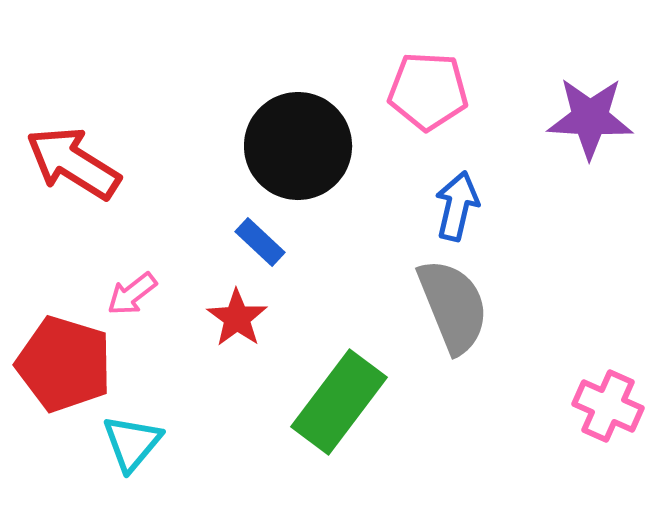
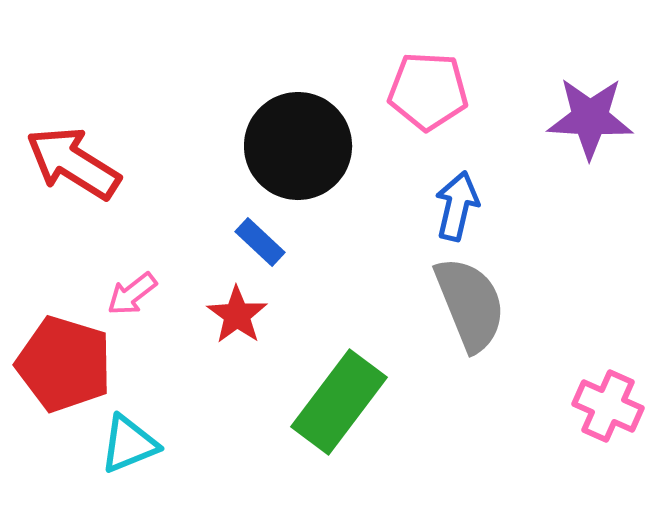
gray semicircle: moved 17 px right, 2 px up
red star: moved 3 px up
cyan triangle: moved 3 px left, 1 px down; rotated 28 degrees clockwise
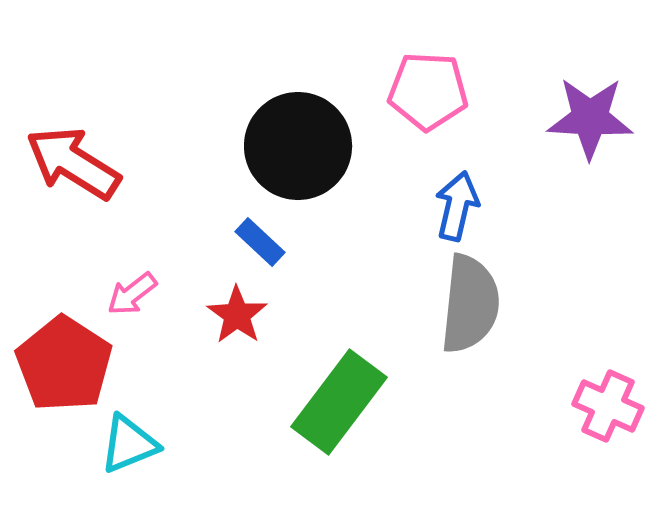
gray semicircle: rotated 28 degrees clockwise
red pentagon: rotated 16 degrees clockwise
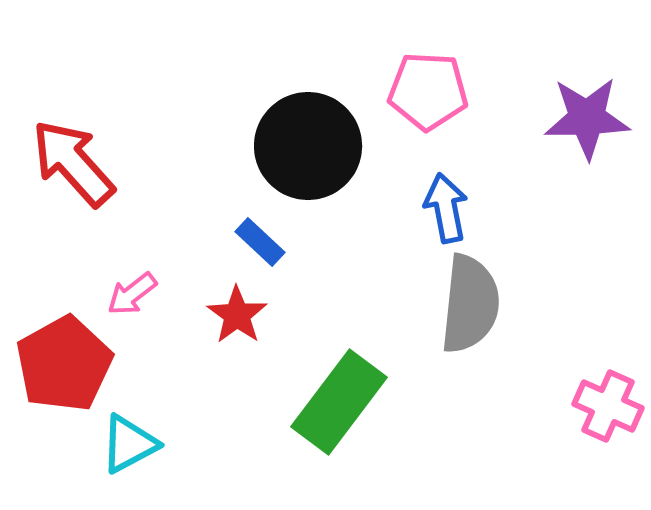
purple star: moved 3 px left; rotated 4 degrees counterclockwise
black circle: moved 10 px right
red arrow: rotated 16 degrees clockwise
blue arrow: moved 11 px left, 2 px down; rotated 24 degrees counterclockwise
red pentagon: rotated 10 degrees clockwise
cyan triangle: rotated 6 degrees counterclockwise
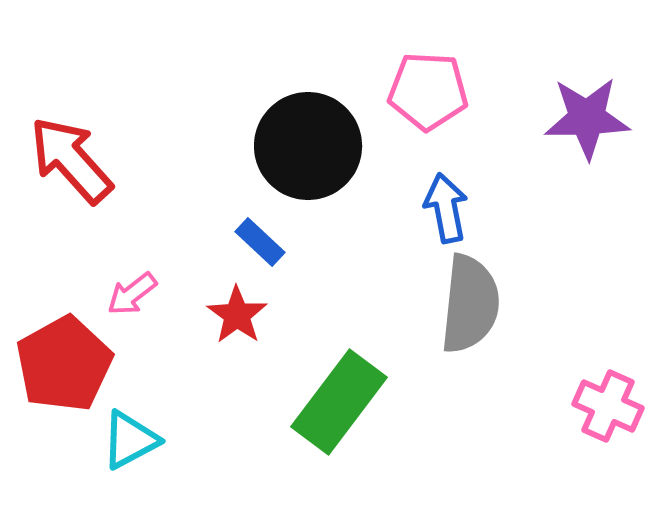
red arrow: moved 2 px left, 3 px up
cyan triangle: moved 1 px right, 4 px up
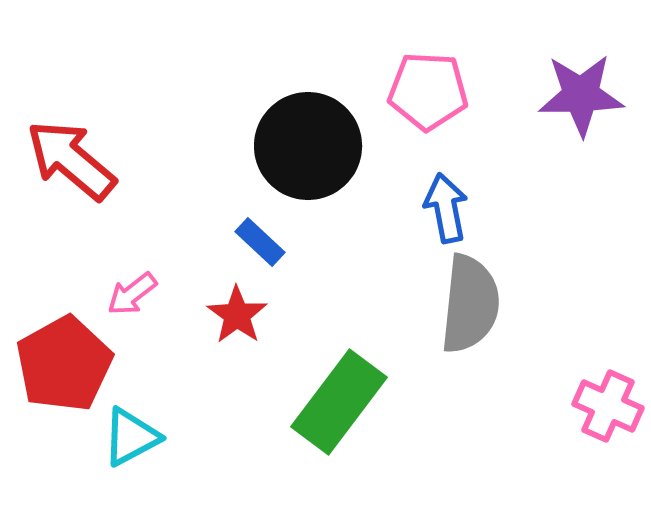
purple star: moved 6 px left, 23 px up
red arrow: rotated 8 degrees counterclockwise
cyan triangle: moved 1 px right, 3 px up
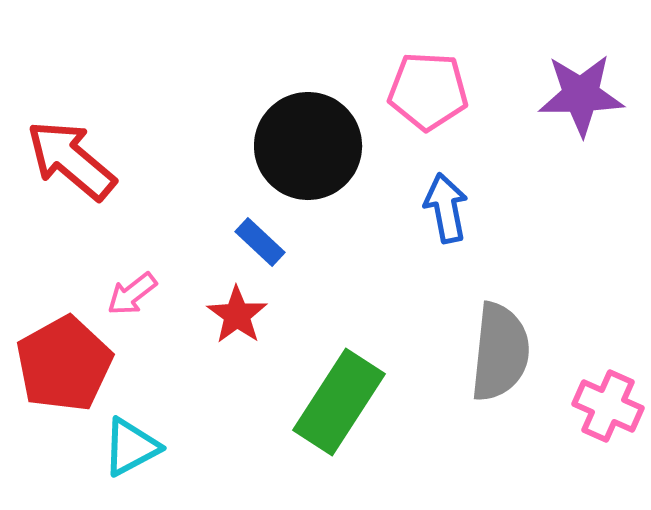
gray semicircle: moved 30 px right, 48 px down
green rectangle: rotated 4 degrees counterclockwise
cyan triangle: moved 10 px down
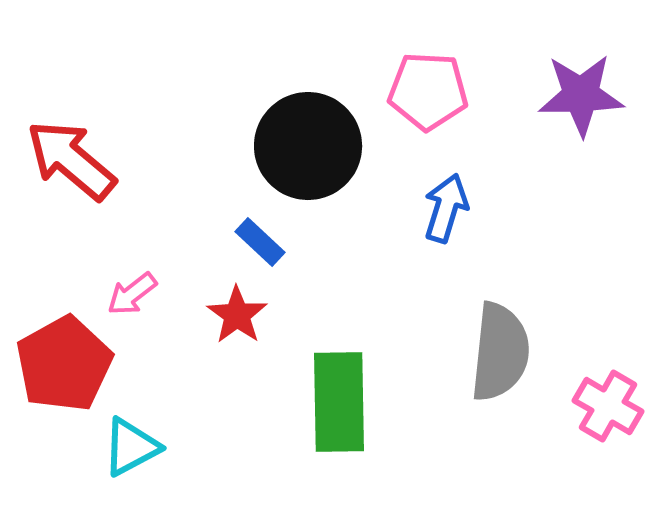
blue arrow: rotated 28 degrees clockwise
green rectangle: rotated 34 degrees counterclockwise
pink cross: rotated 6 degrees clockwise
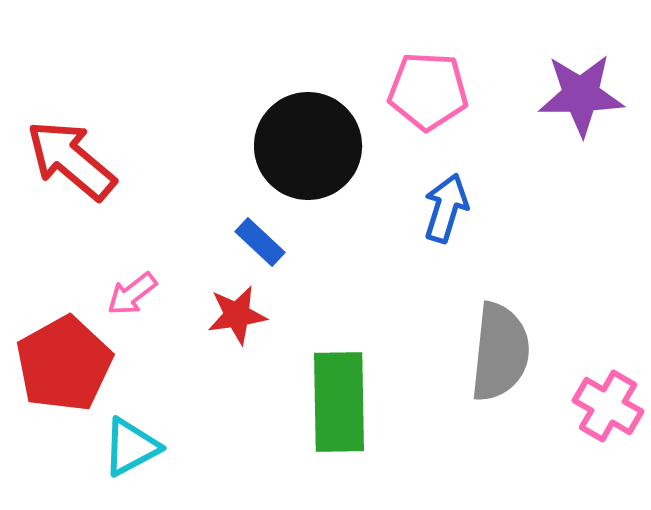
red star: rotated 28 degrees clockwise
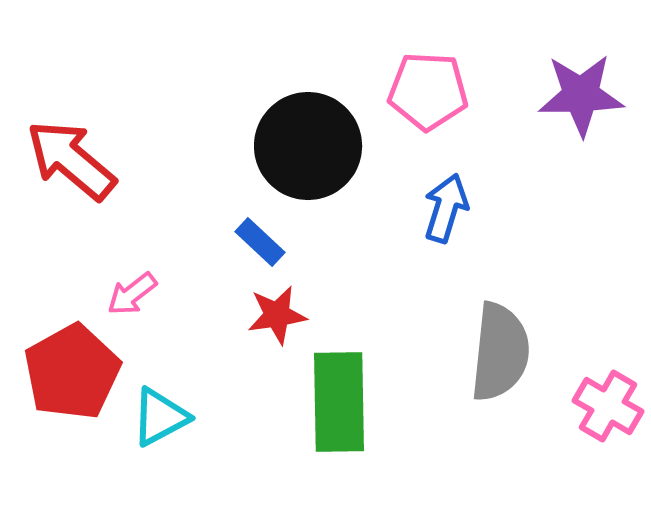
red star: moved 40 px right
red pentagon: moved 8 px right, 8 px down
cyan triangle: moved 29 px right, 30 px up
